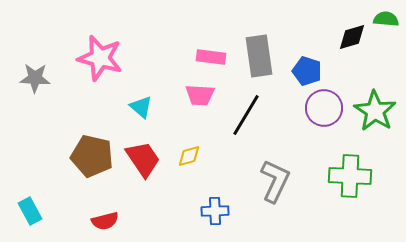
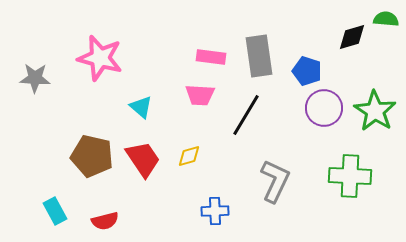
cyan rectangle: moved 25 px right
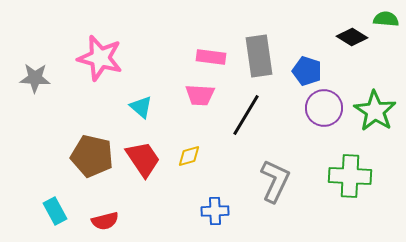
black diamond: rotated 48 degrees clockwise
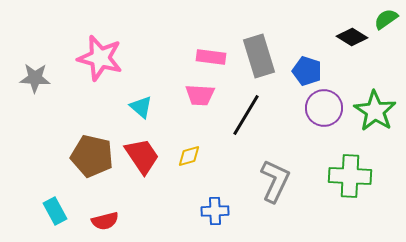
green semicircle: rotated 40 degrees counterclockwise
gray rectangle: rotated 9 degrees counterclockwise
red trapezoid: moved 1 px left, 3 px up
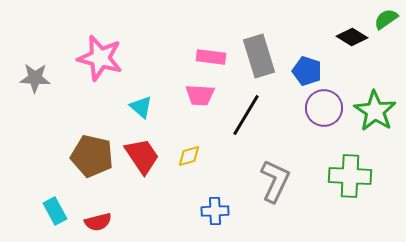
red semicircle: moved 7 px left, 1 px down
